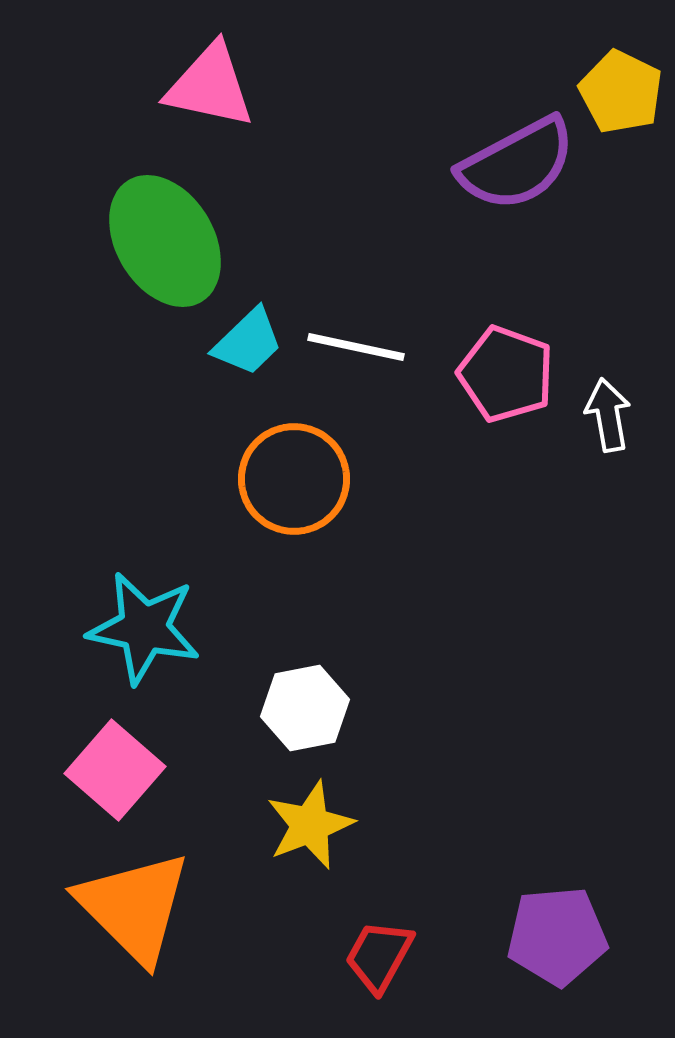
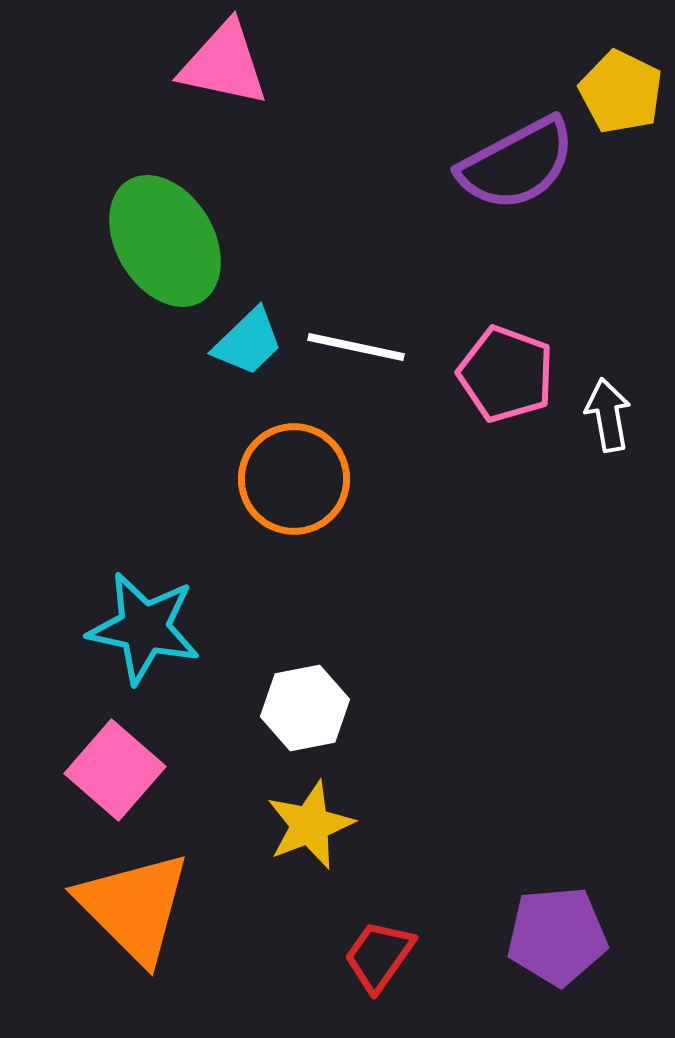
pink triangle: moved 14 px right, 22 px up
red trapezoid: rotated 6 degrees clockwise
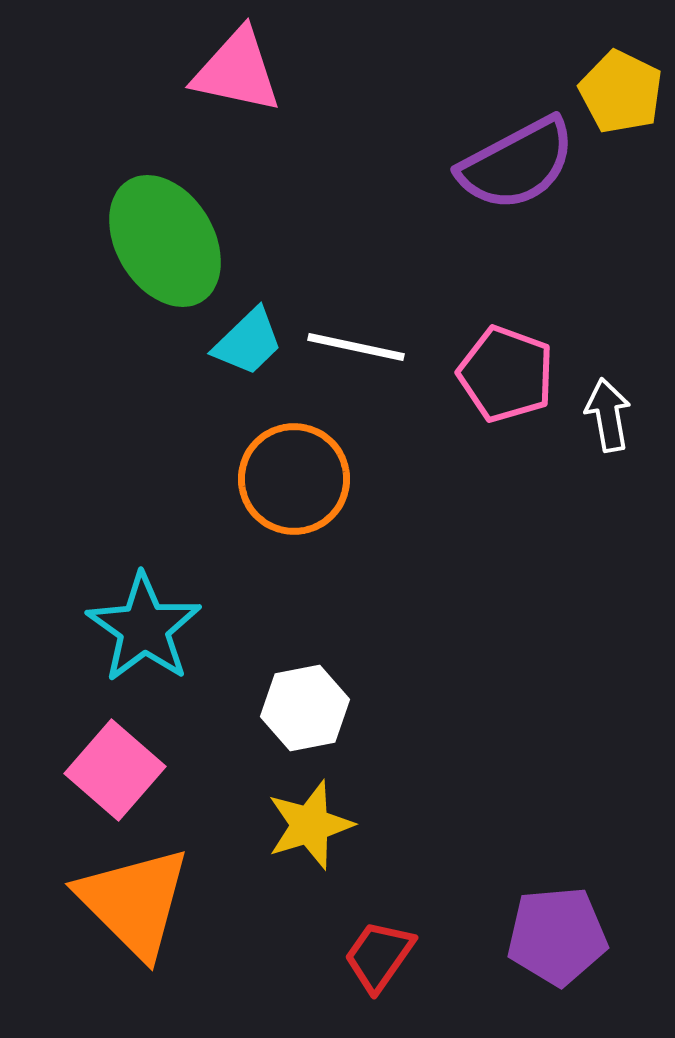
pink triangle: moved 13 px right, 7 px down
cyan star: rotated 23 degrees clockwise
yellow star: rotated 4 degrees clockwise
orange triangle: moved 5 px up
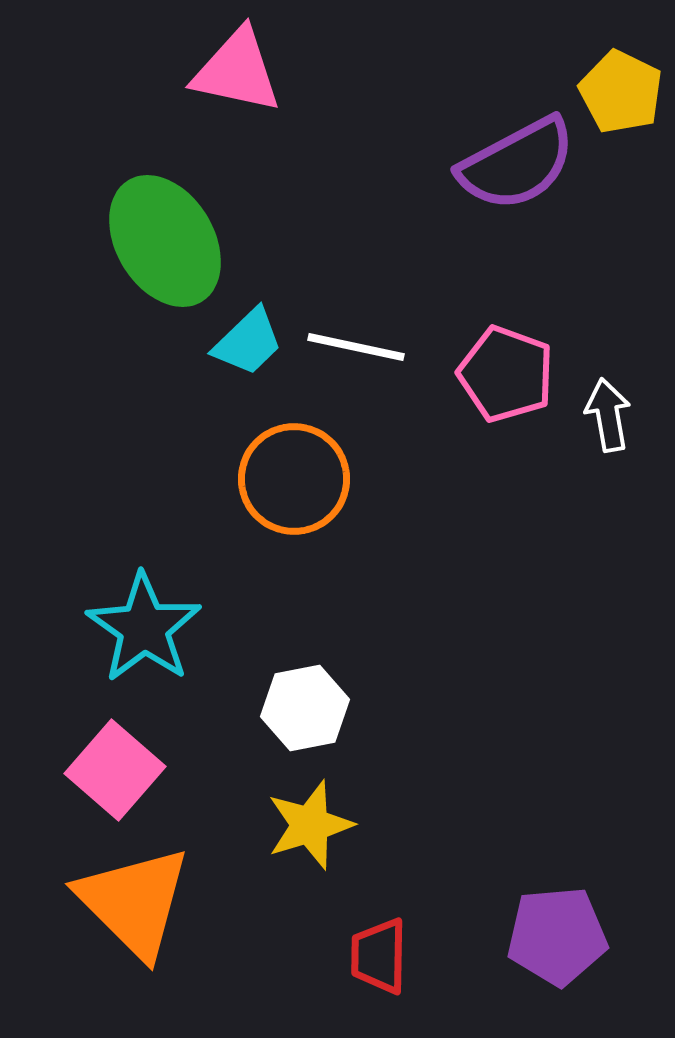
red trapezoid: rotated 34 degrees counterclockwise
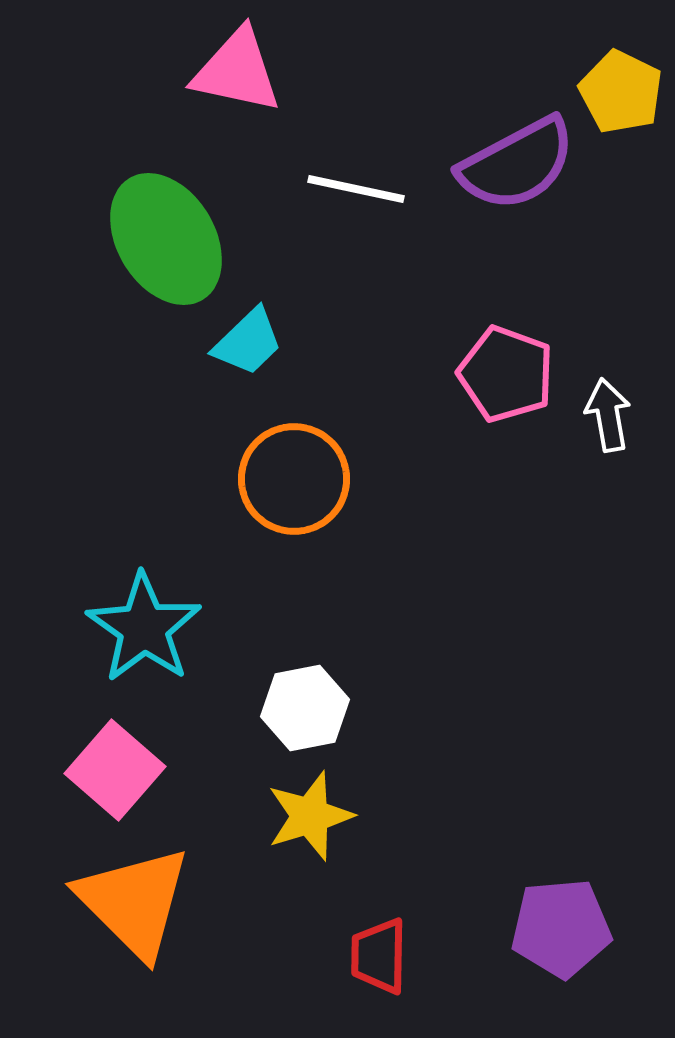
green ellipse: moved 1 px right, 2 px up
white line: moved 158 px up
yellow star: moved 9 px up
purple pentagon: moved 4 px right, 8 px up
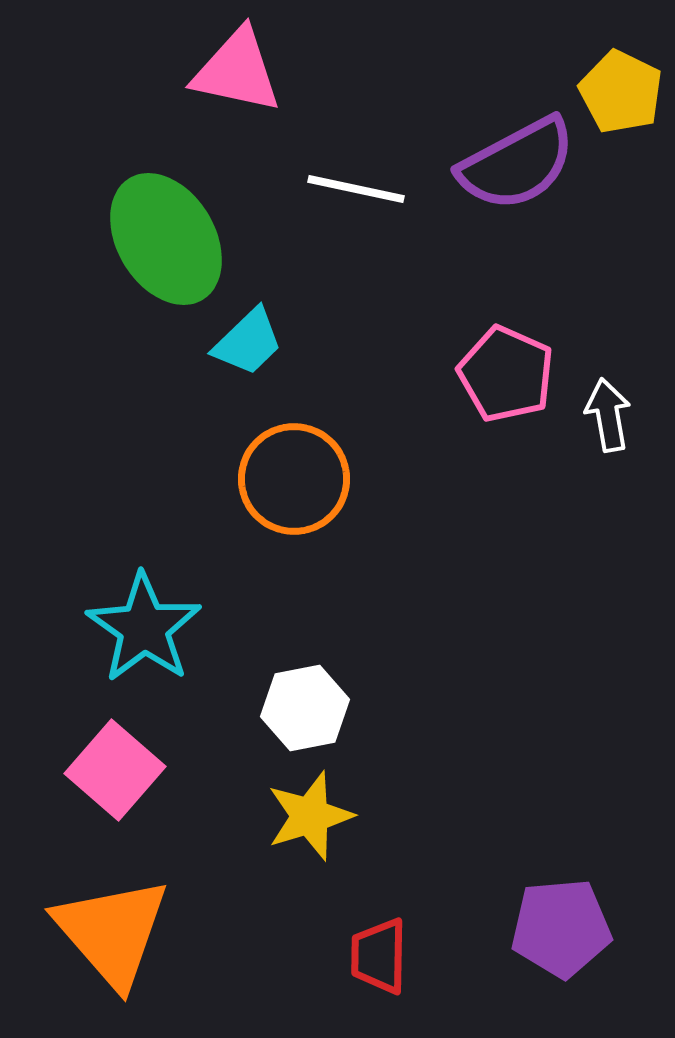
pink pentagon: rotated 4 degrees clockwise
orange triangle: moved 22 px left, 30 px down; rotated 4 degrees clockwise
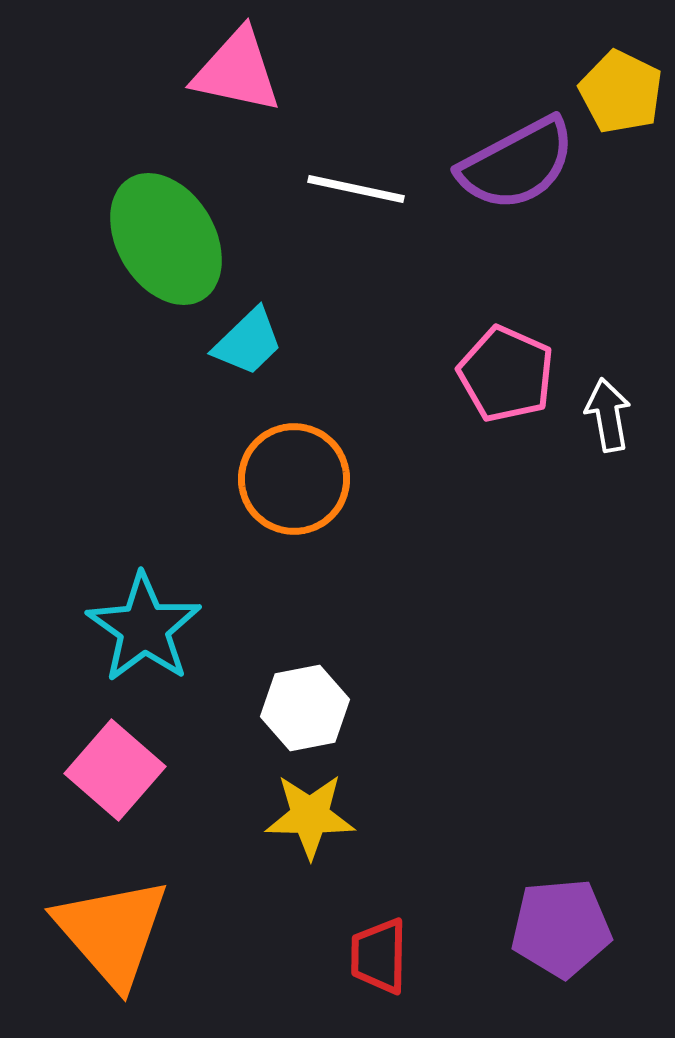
yellow star: rotated 18 degrees clockwise
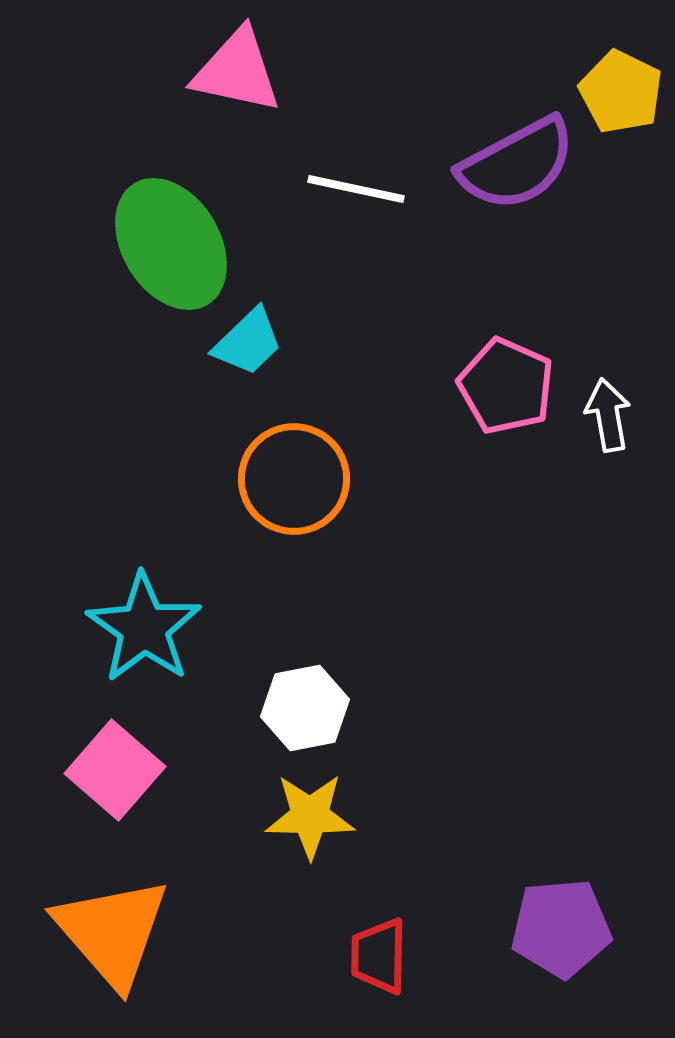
green ellipse: moved 5 px right, 5 px down
pink pentagon: moved 12 px down
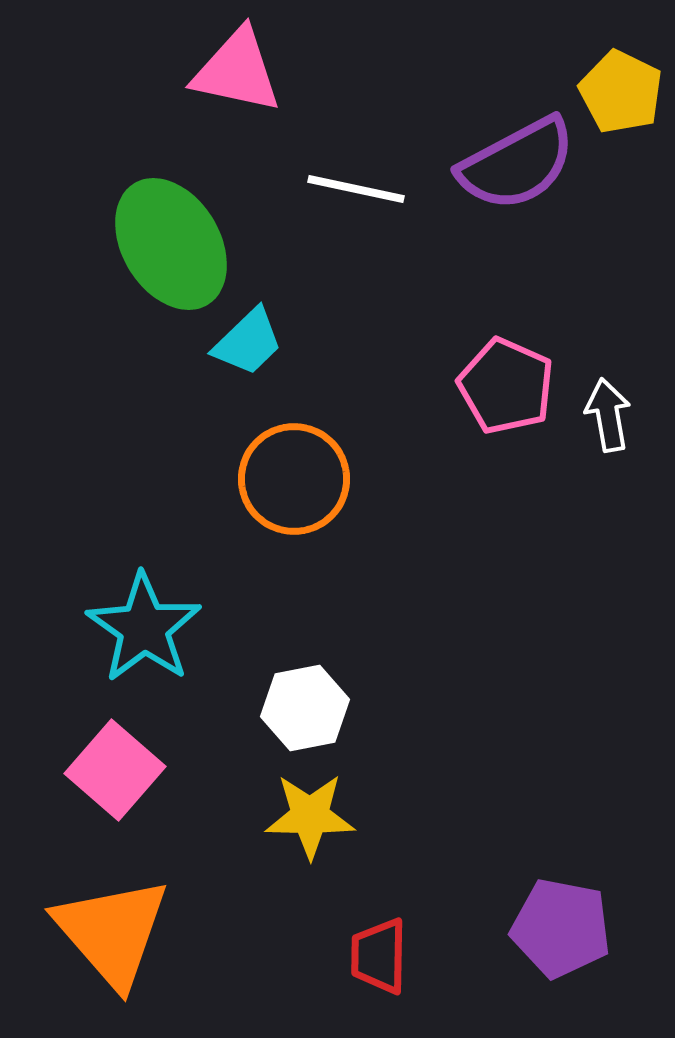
purple pentagon: rotated 16 degrees clockwise
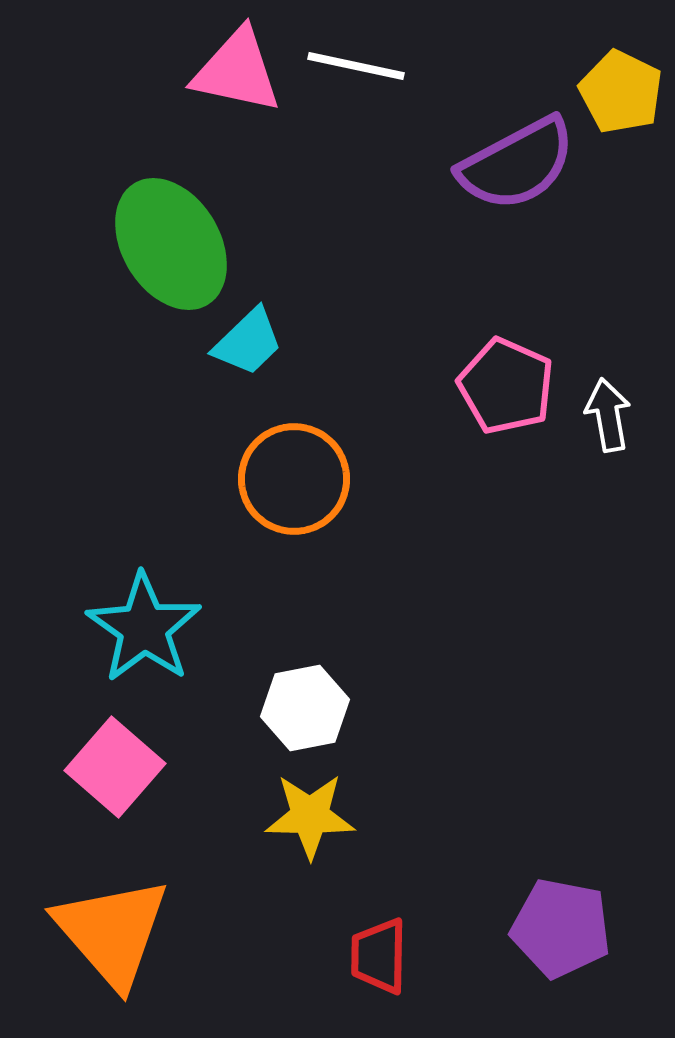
white line: moved 123 px up
pink square: moved 3 px up
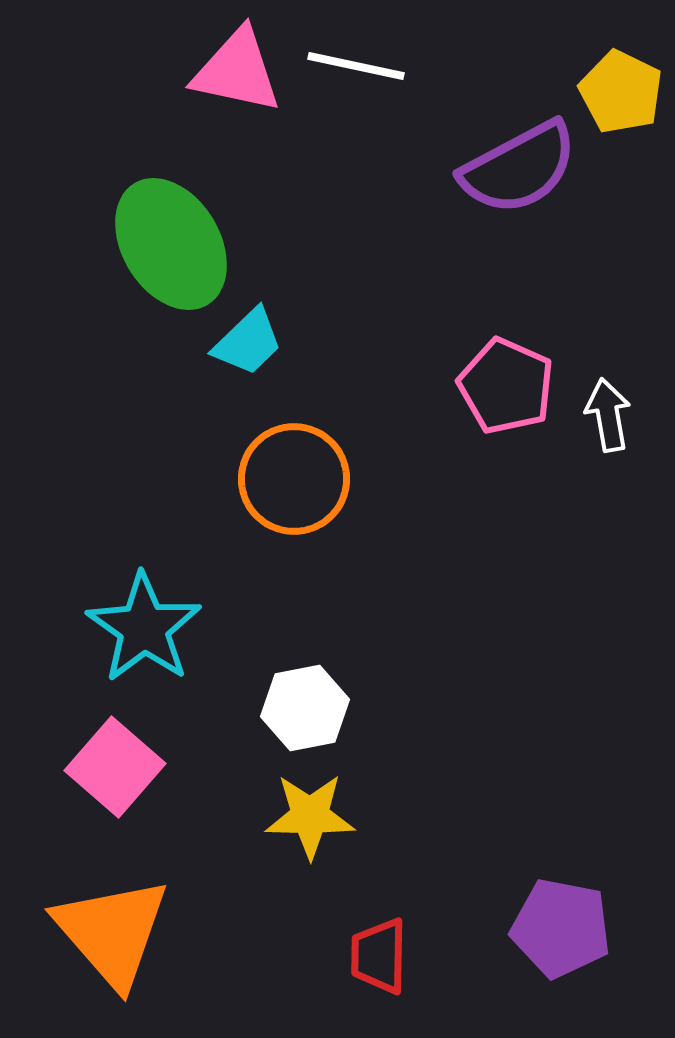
purple semicircle: moved 2 px right, 4 px down
